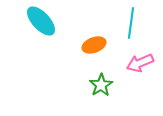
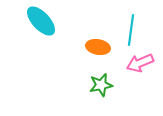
cyan line: moved 7 px down
orange ellipse: moved 4 px right, 2 px down; rotated 30 degrees clockwise
green star: rotated 20 degrees clockwise
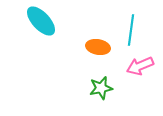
pink arrow: moved 3 px down
green star: moved 3 px down
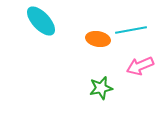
cyan line: rotated 72 degrees clockwise
orange ellipse: moved 8 px up
